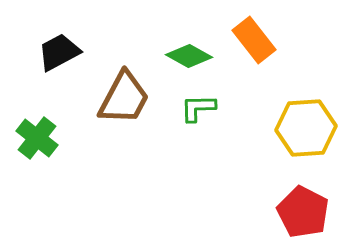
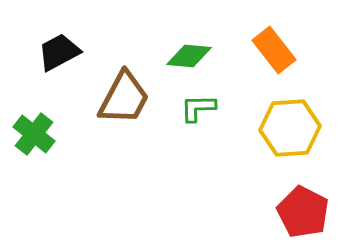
orange rectangle: moved 20 px right, 10 px down
green diamond: rotated 24 degrees counterclockwise
yellow hexagon: moved 16 px left
green cross: moved 3 px left, 4 px up
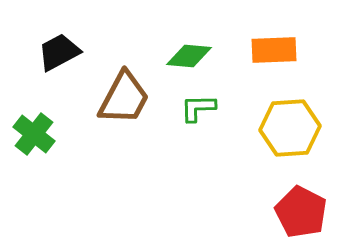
orange rectangle: rotated 54 degrees counterclockwise
red pentagon: moved 2 px left
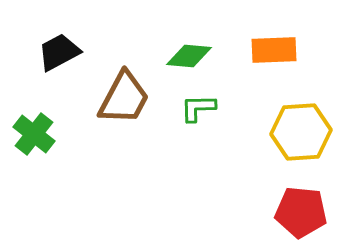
yellow hexagon: moved 11 px right, 4 px down
red pentagon: rotated 21 degrees counterclockwise
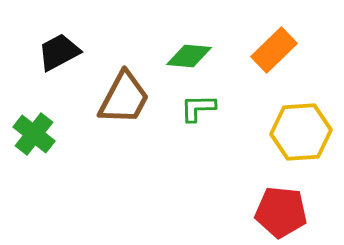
orange rectangle: rotated 42 degrees counterclockwise
red pentagon: moved 20 px left
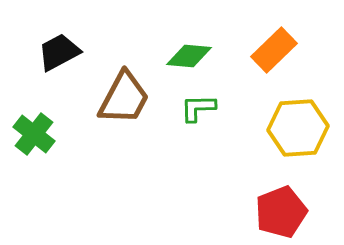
yellow hexagon: moved 3 px left, 4 px up
red pentagon: rotated 27 degrees counterclockwise
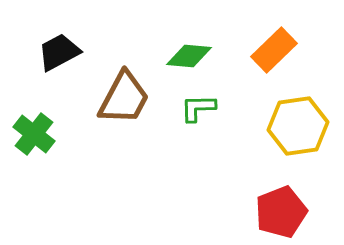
yellow hexagon: moved 2 px up; rotated 4 degrees counterclockwise
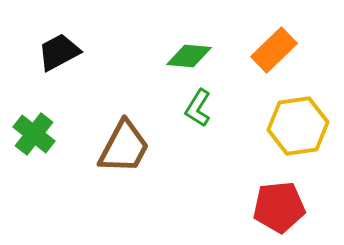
brown trapezoid: moved 49 px down
green L-shape: rotated 57 degrees counterclockwise
red pentagon: moved 2 px left, 5 px up; rotated 15 degrees clockwise
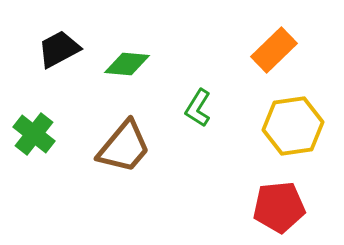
black trapezoid: moved 3 px up
green diamond: moved 62 px left, 8 px down
yellow hexagon: moved 5 px left
brown trapezoid: rotated 12 degrees clockwise
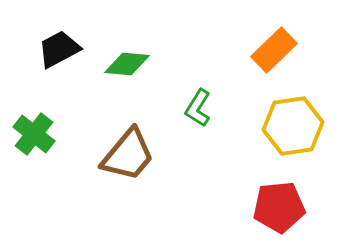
brown trapezoid: moved 4 px right, 8 px down
